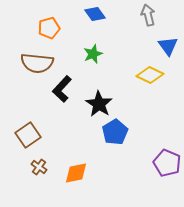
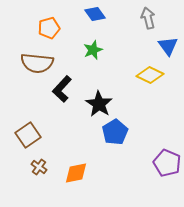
gray arrow: moved 3 px down
green star: moved 4 px up
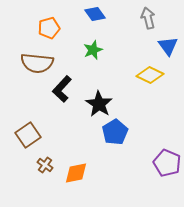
brown cross: moved 6 px right, 2 px up
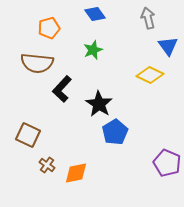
brown square: rotated 30 degrees counterclockwise
brown cross: moved 2 px right
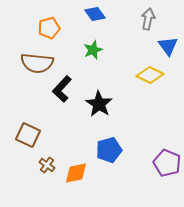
gray arrow: moved 1 px down; rotated 25 degrees clockwise
blue pentagon: moved 6 px left, 18 px down; rotated 15 degrees clockwise
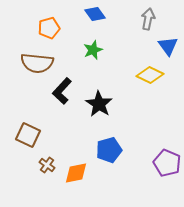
black L-shape: moved 2 px down
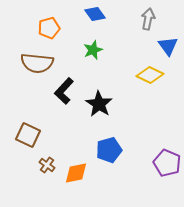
black L-shape: moved 2 px right
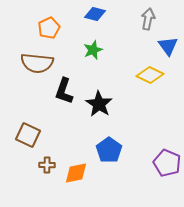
blue diamond: rotated 40 degrees counterclockwise
orange pentagon: rotated 10 degrees counterclockwise
black L-shape: rotated 24 degrees counterclockwise
blue pentagon: rotated 20 degrees counterclockwise
brown cross: rotated 35 degrees counterclockwise
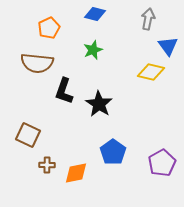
yellow diamond: moved 1 px right, 3 px up; rotated 12 degrees counterclockwise
blue pentagon: moved 4 px right, 2 px down
purple pentagon: moved 5 px left; rotated 20 degrees clockwise
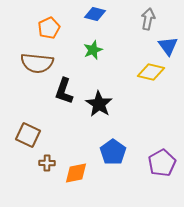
brown cross: moved 2 px up
